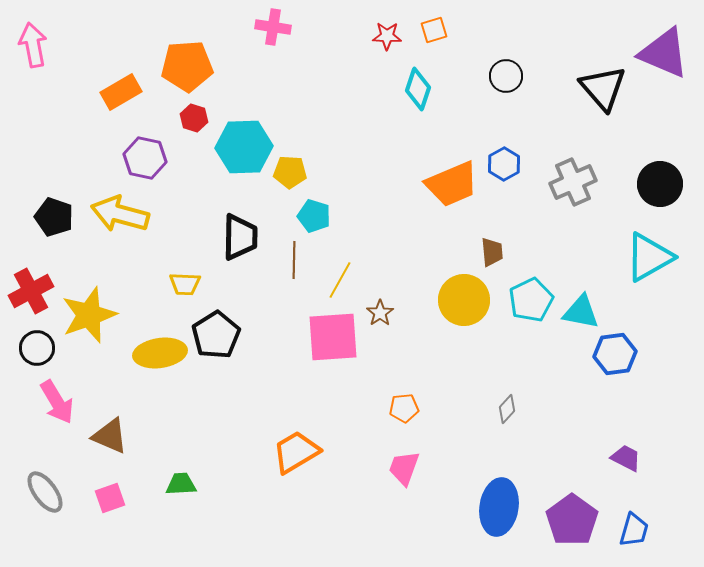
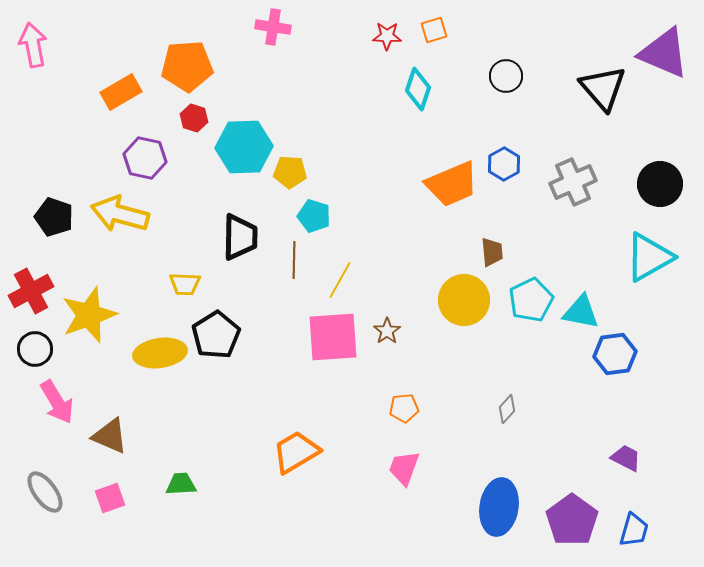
brown star at (380, 313): moved 7 px right, 18 px down
black circle at (37, 348): moved 2 px left, 1 px down
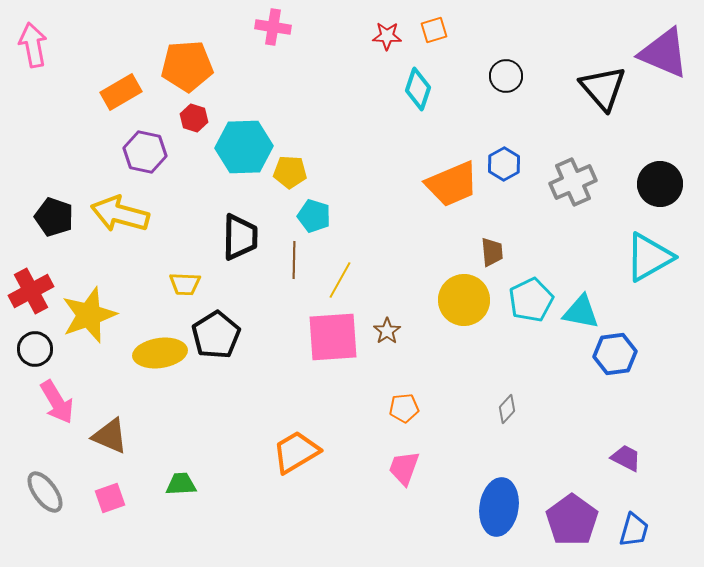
purple hexagon at (145, 158): moved 6 px up
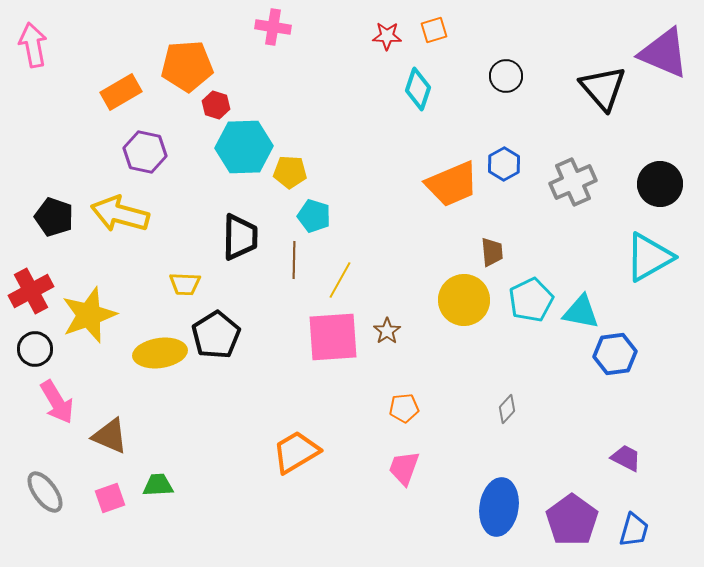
red hexagon at (194, 118): moved 22 px right, 13 px up
green trapezoid at (181, 484): moved 23 px left, 1 px down
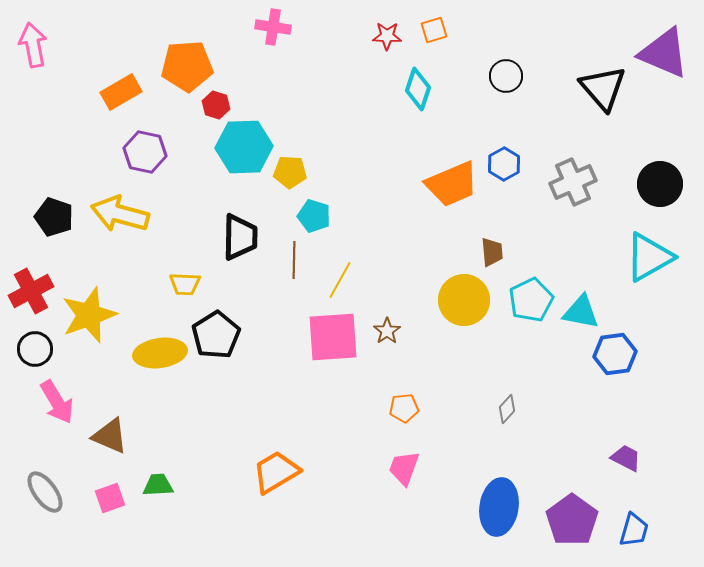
orange trapezoid at (296, 452): moved 20 px left, 20 px down
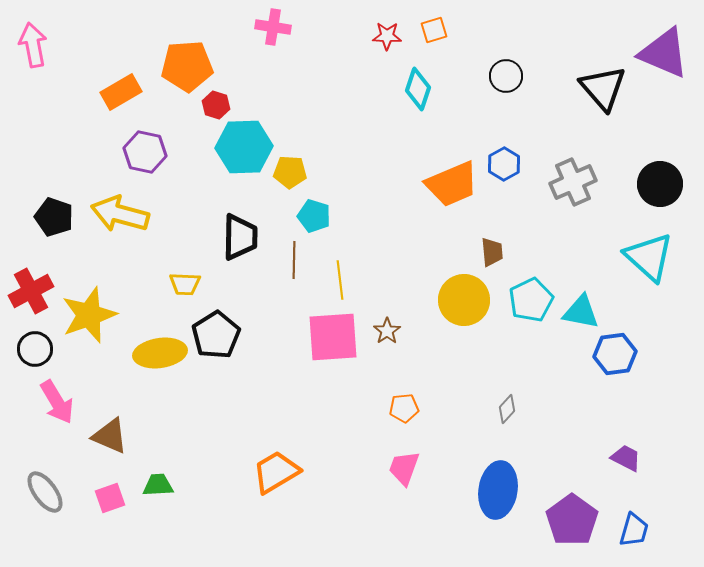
cyan triangle at (649, 257): rotated 48 degrees counterclockwise
yellow line at (340, 280): rotated 36 degrees counterclockwise
blue ellipse at (499, 507): moved 1 px left, 17 px up
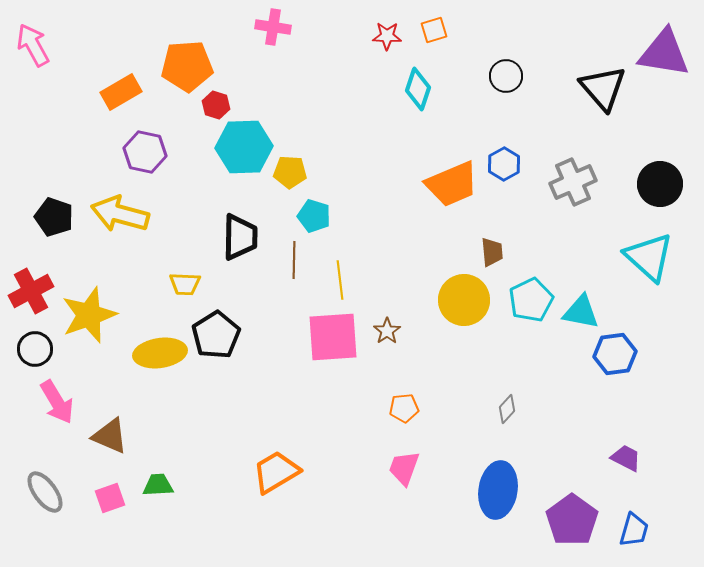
pink arrow at (33, 45): rotated 18 degrees counterclockwise
purple triangle at (664, 53): rotated 14 degrees counterclockwise
